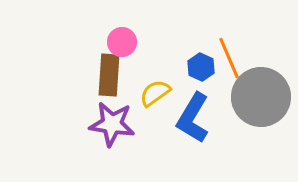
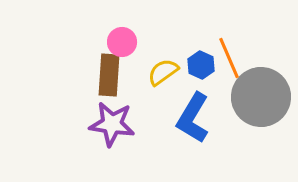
blue hexagon: moved 2 px up
yellow semicircle: moved 8 px right, 21 px up
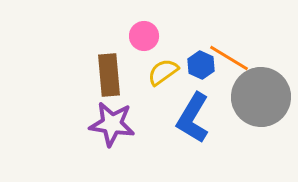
pink circle: moved 22 px right, 6 px up
orange line: rotated 36 degrees counterclockwise
brown rectangle: rotated 9 degrees counterclockwise
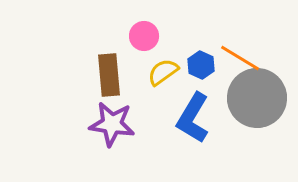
orange line: moved 11 px right
gray circle: moved 4 px left, 1 px down
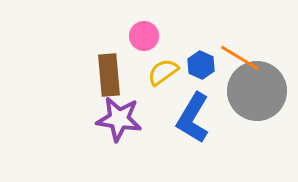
gray circle: moved 7 px up
purple star: moved 7 px right, 5 px up
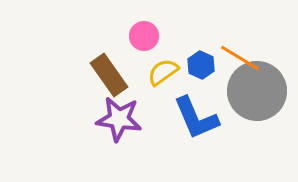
brown rectangle: rotated 30 degrees counterclockwise
blue L-shape: moved 3 px right; rotated 54 degrees counterclockwise
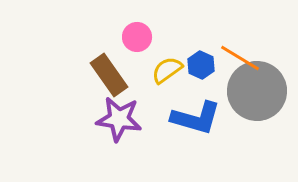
pink circle: moved 7 px left, 1 px down
yellow semicircle: moved 4 px right, 2 px up
blue L-shape: rotated 51 degrees counterclockwise
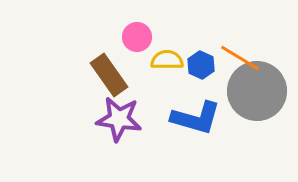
yellow semicircle: moved 10 px up; rotated 36 degrees clockwise
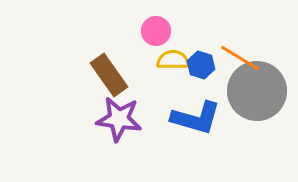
pink circle: moved 19 px right, 6 px up
yellow semicircle: moved 6 px right
blue hexagon: rotated 8 degrees counterclockwise
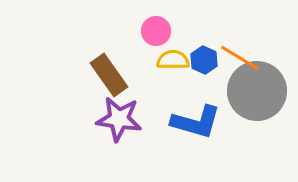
blue hexagon: moved 3 px right, 5 px up; rotated 8 degrees clockwise
blue L-shape: moved 4 px down
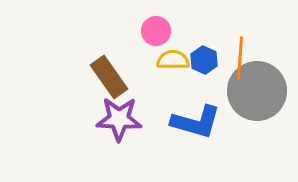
orange line: rotated 63 degrees clockwise
brown rectangle: moved 2 px down
purple star: rotated 6 degrees counterclockwise
